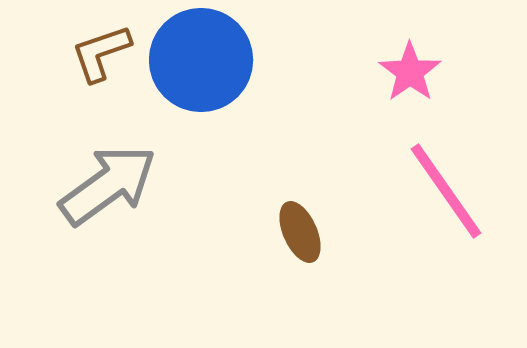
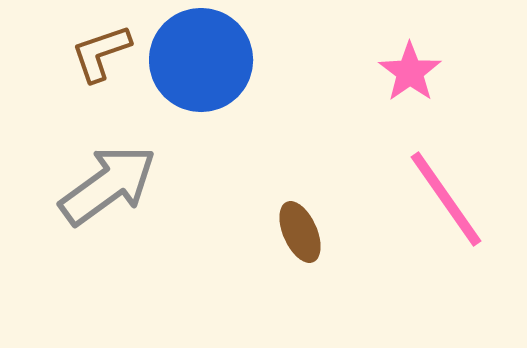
pink line: moved 8 px down
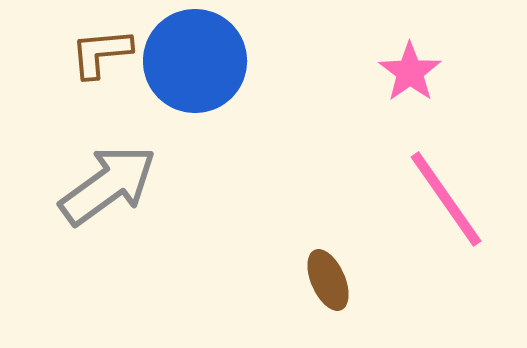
brown L-shape: rotated 14 degrees clockwise
blue circle: moved 6 px left, 1 px down
brown ellipse: moved 28 px right, 48 px down
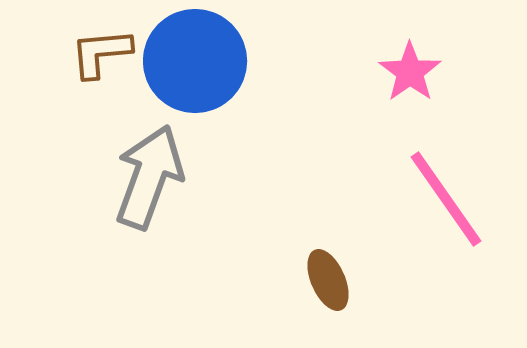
gray arrow: moved 41 px right, 8 px up; rotated 34 degrees counterclockwise
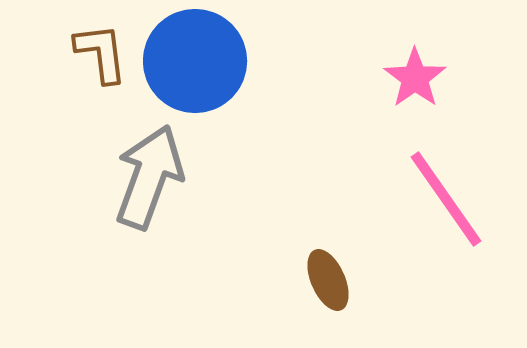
brown L-shape: rotated 88 degrees clockwise
pink star: moved 5 px right, 6 px down
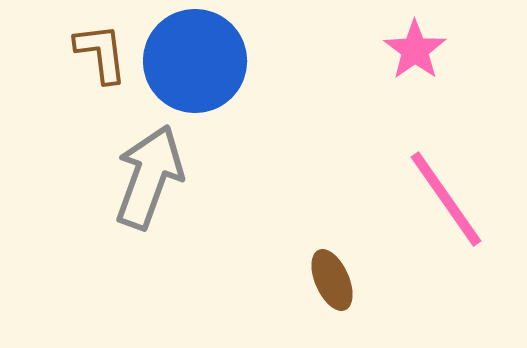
pink star: moved 28 px up
brown ellipse: moved 4 px right
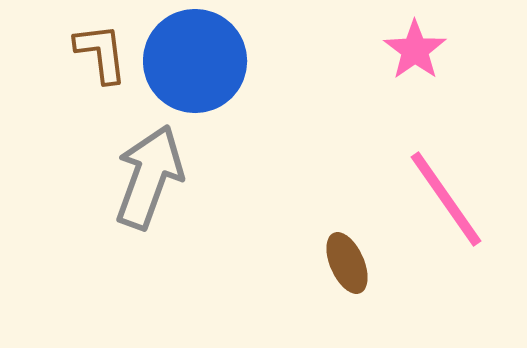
brown ellipse: moved 15 px right, 17 px up
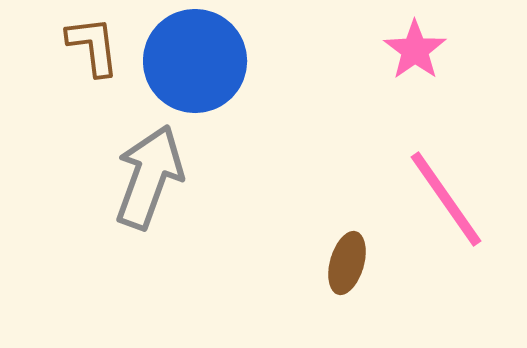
brown L-shape: moved 8 px left, 7 px up
brown ellipse: rotated 40 degrees clockwise
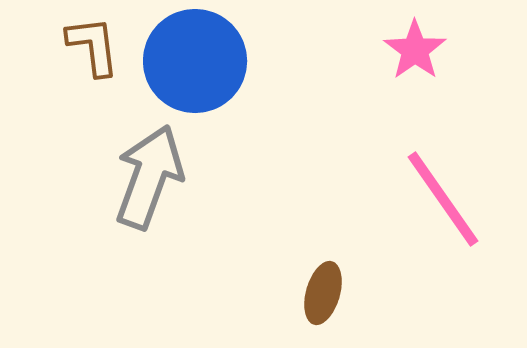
pink line: moved 3 px left
brown ellipse: moved 24 px left, 30 px down
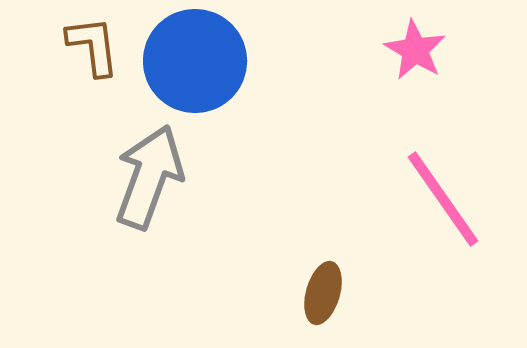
pink star: rotated 6 degrees counterclockwise
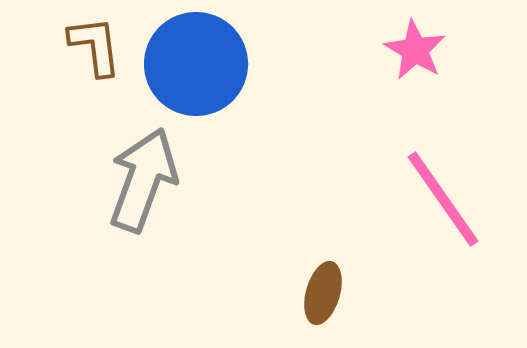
brown L-shape: moved 2 px right
blue circle: moved 1 px right, 3 px down
gray arrow: moved 6 px left, 3 px down
